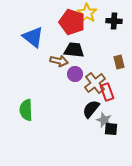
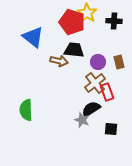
purple circle: moved 23 px right, 12 px up
black semicircle: rotated 18 degrees clockwise
gray star: moved 22 px left
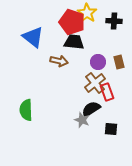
black trapezoid: moved 8 px up
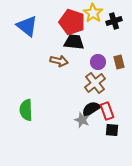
yellow star: moved 6 px right
black cross: rotated 21 degrees counterclockwise
blue triangle: moved 6 px left, 11 px up
red rectangle: moved 19 px down
black square: moved 1 px right, 1 px down
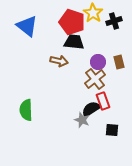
brown cross: moved 4 px up
red rectangle: moved 4 px left, 10 px up
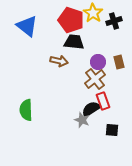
red pentagon: moved 1 px left, 2 px up
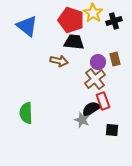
brown rectangle: moved 4 px left, 3 px up
green semicircle: moved 3 px down
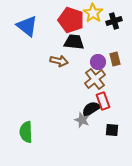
green semicircle: moved 19 px down
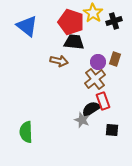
red pentagon: moved 2 px down
brown rectangle: rotated 32 degrees clockwise
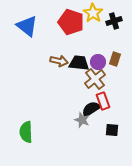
black trapezoid: moved 5 px right, 21 px down
